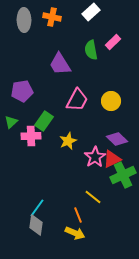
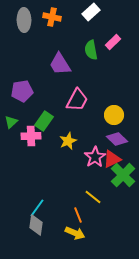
yellow circle: moved 3 px right, 14 px down
green cross: rotated 20 degrees counterclockwise
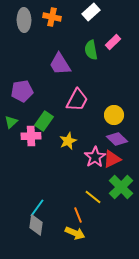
green cross: moved 2 px left, 12 px down
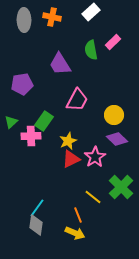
purple pentagon: moved 7 px up
red triangle: moved 41 px left
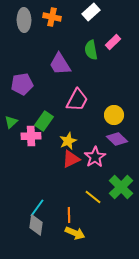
orange line: moved 9 px left; rotated 21 degrees clockwise
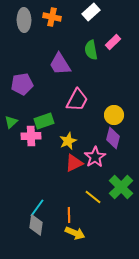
green rectangle: rotated 36 degrees clockwise
purple diamond: moved 4 px left, 1 px up; rotated 60 degrees clockwise
red triangle: moved 3 px right, 4 px down
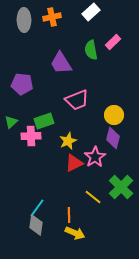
orange cross: rotated 24 degrees counterclockwise
purple trapezoid: moved 1 px right, 1 px up
purple pentagon: rotated 15 degrees clockwise
pink trapezoid: rotated 40 degrees clockwise
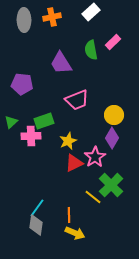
purple diamond: moved 1 px left; rotated 15 degrees clockwise
green cross: moved 10 px left, 2 px up
